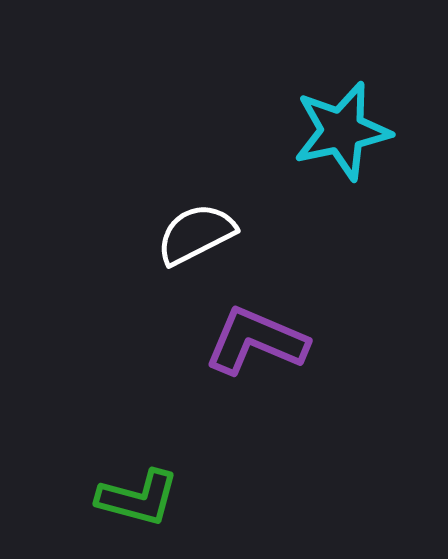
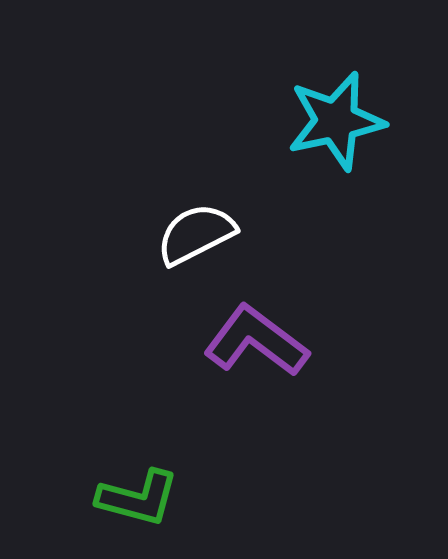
cyan star: moved 6 px left, 10 px up
purple L-shape: rotated 14 degrees clockwise
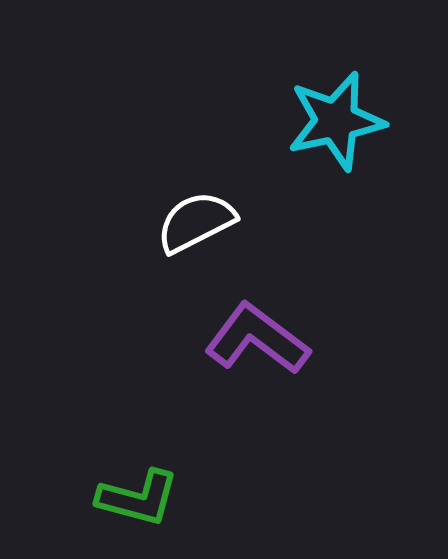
white semicircle: moved 12 px up
purple L-shape: moved 1 px right, 2 px up
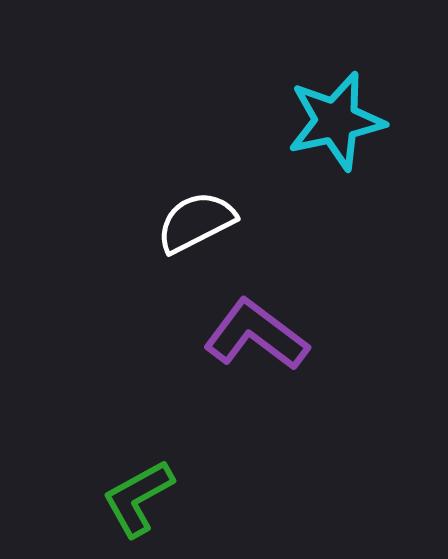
purple L-shape: moved 1 px left, 4 px up
green L-shape: rotated 136 degrees clockwise
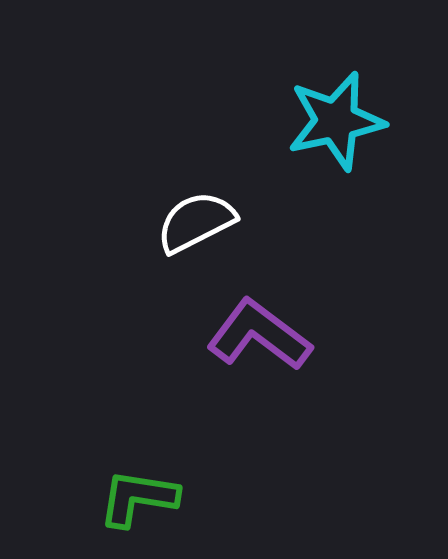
purple L-shape: moved 3 px right
green L-shape: rotated 38 degrees clockwise
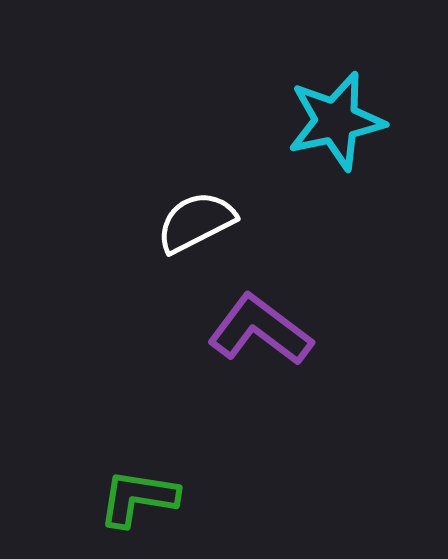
purple L-shape: moved 1 px right, 5 px up
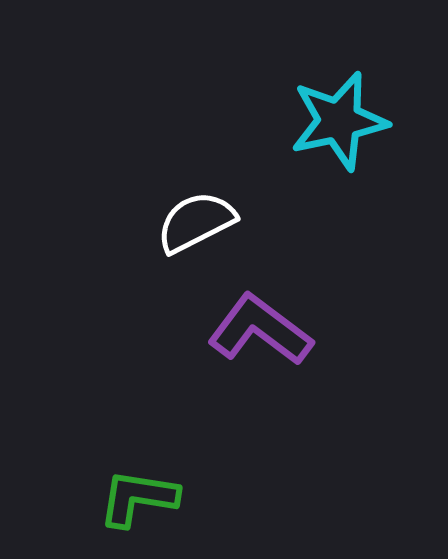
cyan star: moved 3 px right
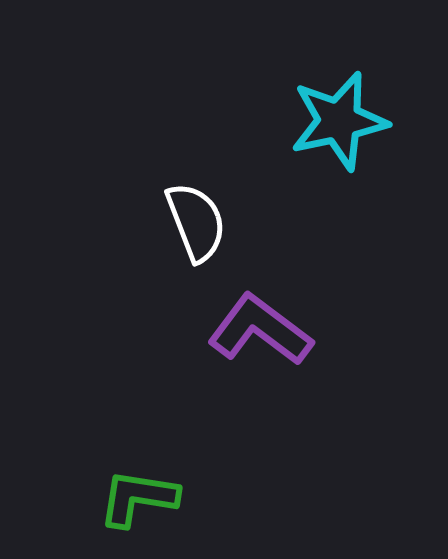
white semicircle: rotated 96 degrees clockwise
